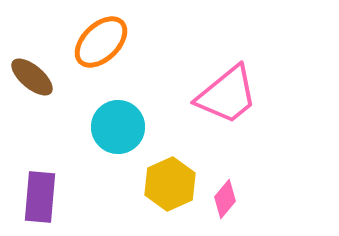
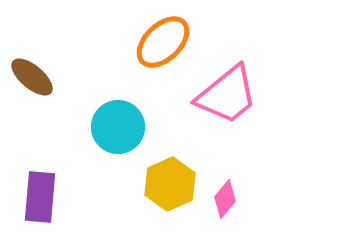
orange ellipse: moved 62 px right
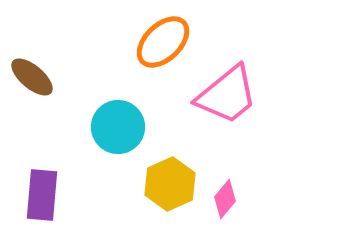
purple rectangle: moved 2 px right, 2 px up
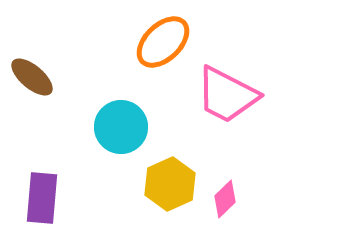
pink trapezoid: rotated 66 degrees clockwise
cyan circle: moved 3 px right
purple rectangle: moved 3 px down
pink diamond: rotated 6 degrees clockwise
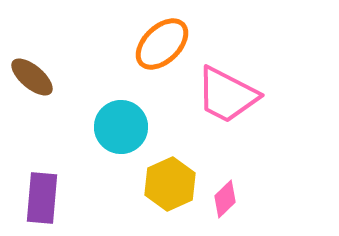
orange ellipse: moved 1 px left, 2 px down
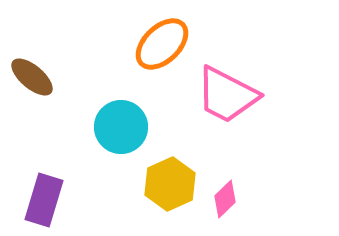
purple rectangle: moved 2 px right, 2 px down; rotated 12 degrees clockwise
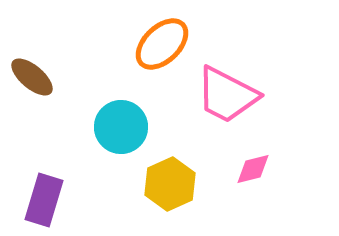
pink diamond: moved 28 px right, 30 px up; rotated 30 degrees clockwise
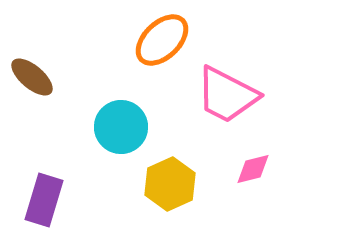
orange ellipse: moved 4 px up
